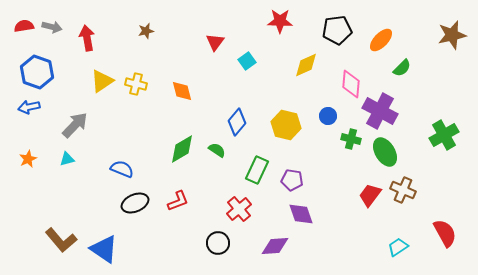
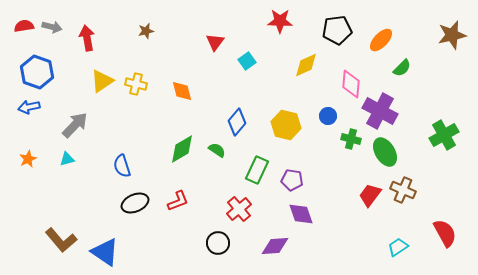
blue semicircle at (122, 169): moved 3 px up; rotated 130 degrees counterclockwise
blue triangle at (104, 249): moved 1 px right, 3 px down
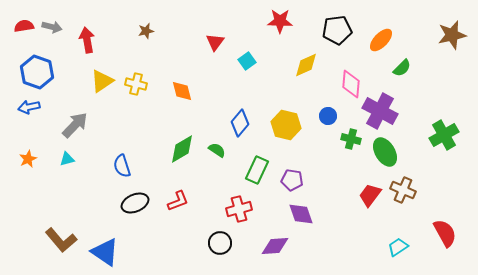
red arrow at (87, 38): moved 2 px down
blue diamond at (237, 122): moved 3 px right, 1 px down
red cross at (239, 209): rotated 25 degrees clockwise
black circle at (218, 243): moved 2 px right
